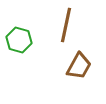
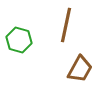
brown trapezoid: moved 1 px right, 3 px down
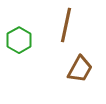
green hexagon: rotated 15 degrees clockwise
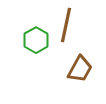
green hexagon: moved 17 px right
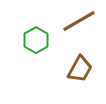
brown line: moved 13 px right, 4 px up; rotated 48 degrees clockwise
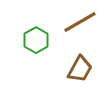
brown line: moved 1 px right, 1 px down
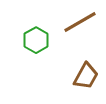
brown trapezoid: moved 6 px right, 7 px down
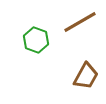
green hexagon: rotated 10 degrees counterclockwise
